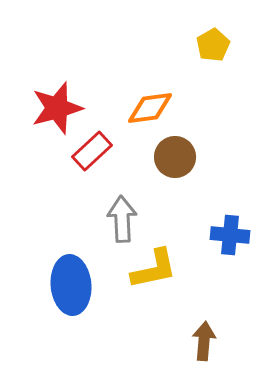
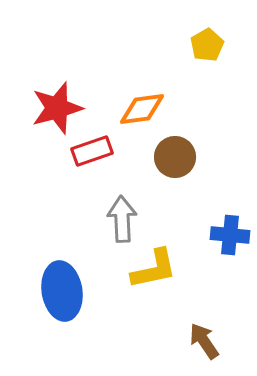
yellow pentagon: moved 6 px left
orange diamond: moved 8 px left, 1 px down
red rectangle: rotated 24 degrees clockwise
blue ellipse: moved 9 px left, 6 px down; rotated 4 degrees counterclockwise
brown arrow: rotated 39 degrees counterclockwise
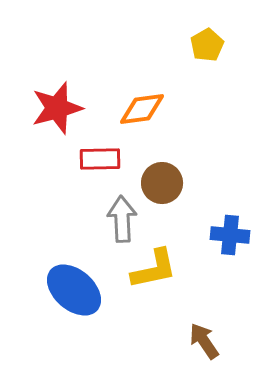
red rectangle: moved 8 px right, 8 px down; rotated 18 degrees clockwise
brown circle: moved 13 px left, 26 px down
blue ellipse: moved 12 px right, 1 px up; rotated 40 degrees counterclockwise
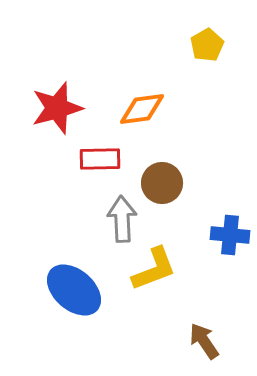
yellow L-shape: rotated 9 degrees counterclockwise
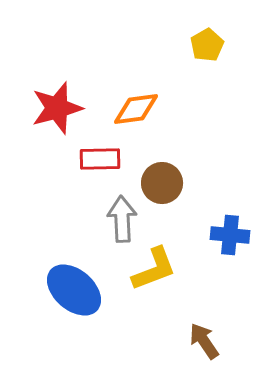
orange diamond: moved 6 px left
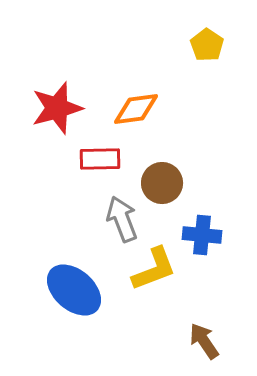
yellow pentagon: rotated 8 degrees counterclockwise
gray arrow: rotated 18 degrees counterclockwise
blue cross: moved 28 px left
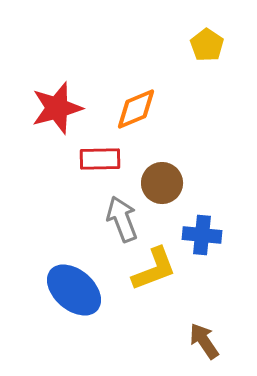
orange diamond: rotated 15 degrees counterclockwise
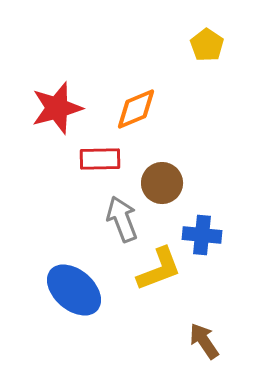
yellow L-shape: moved 5 px right
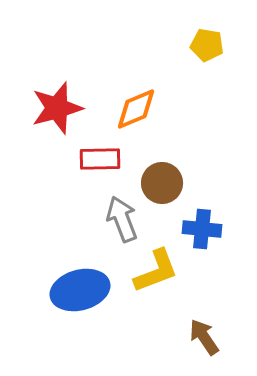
yellow pentagon: rotated 24 degrees counterclockwise
blue cross: moved 6 px up
yellow L-shape: moved 3 px left, 2 px down
blue ellipse: moved 6 px right; rotated 56 degrees counterclockwise
brown arrow: moved 4 px up
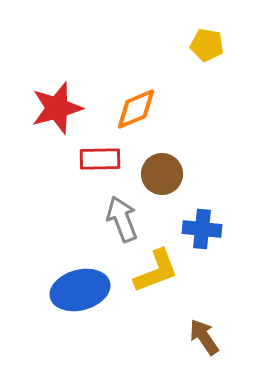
brown circle: moved 9 px up
